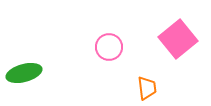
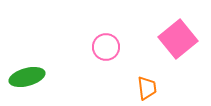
pink circle: moved 3 px left
green ellipse: moved 3 px right, 4 px down
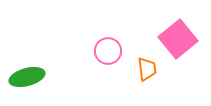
pink circle: moved 2 px right, 4 px down
orange trapezoid: moved 19 px up
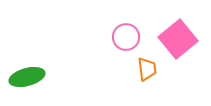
pink circle: moved 18 px right, 14 px up
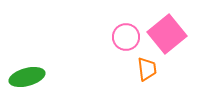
pink square: moved 11 px left, 5 px up
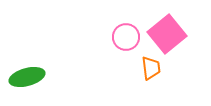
orange trapezoid: moved 4 px right, 1 px up
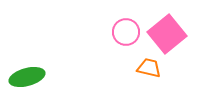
pink circle: moved 5 px up
orange trapezoid: moved 2 px left; rotated 70 degrees counterclockwise
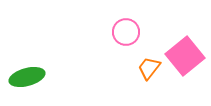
pink square: moved 18 px right, 22 px down
orange trapezoid: rotated 65 degrees counterclockwise
